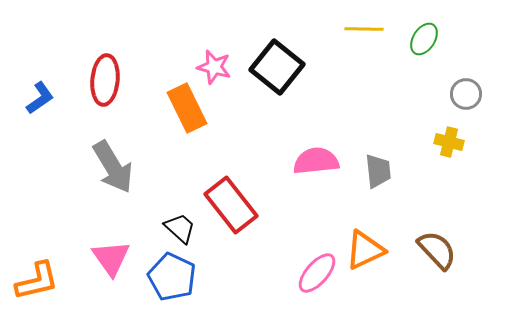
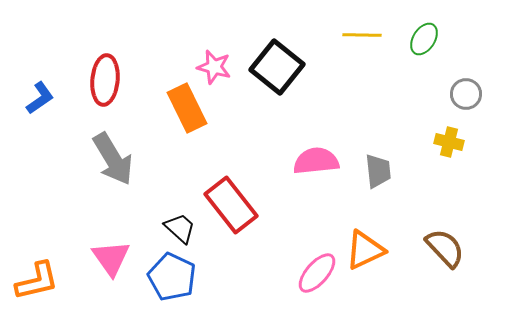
yellow line: moved 2 px left, 6 px down
gray arrow: moved 8 px up
brown semicircle: moved 8 px right, 2 px up
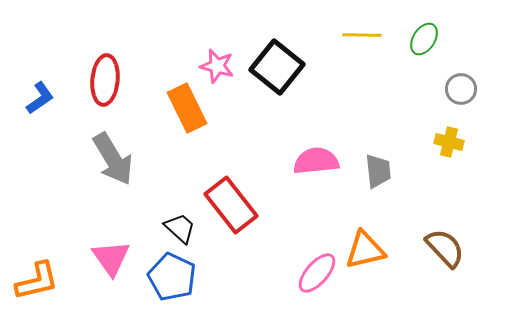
pink star: moved 3 px right, 1 px up
gray circle: moved 5 px left, 5 px up
orange triangle: rotated 12 degrees clockwise
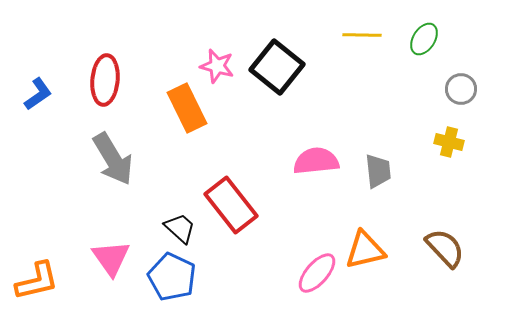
blue L-shape: moved 2 px left, 4 px up
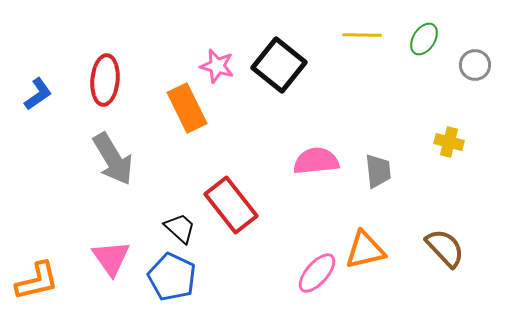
black square: moved 2 px right, 2 px up
gray circle: moved 14 px right, 24 px up
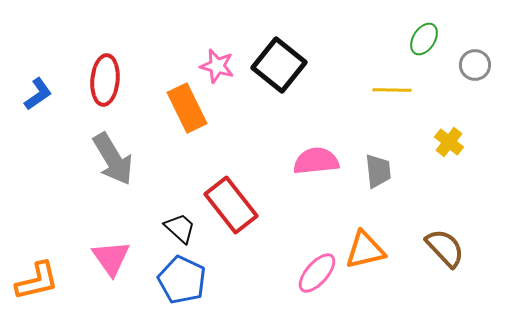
yellow line: moved 30 px right, 55 px down
yellow cross: rotated 24 degrees clockwise
blue pentagon: moved 10 px right, 3 px down
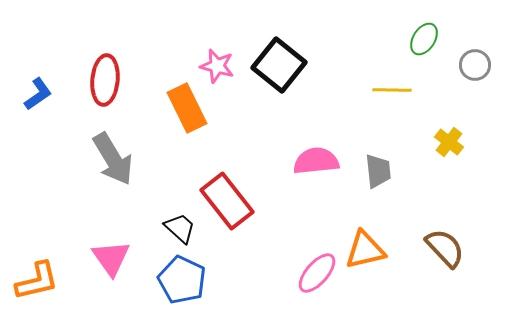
red rectangle: moved 4 px left, 4 px up
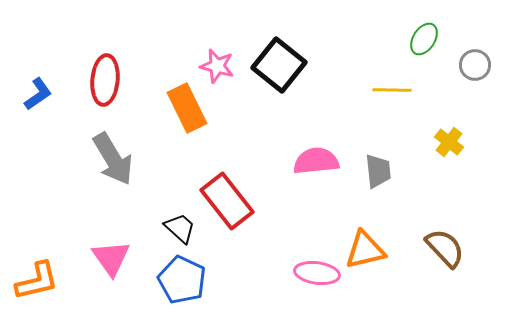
pink ellipse: rotated 57 degrees clockwise
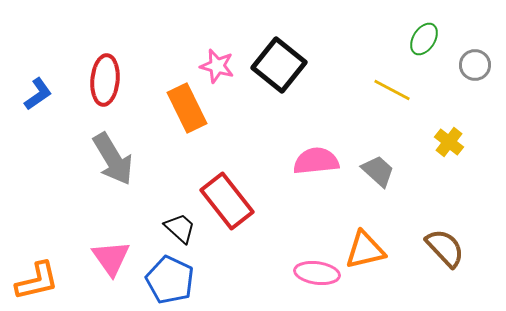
yellow line: rotated 27 degrees clockwise
gray trapezoid: rotated 42 degrees counterclockwise
blue pentagon: moved 12 px left
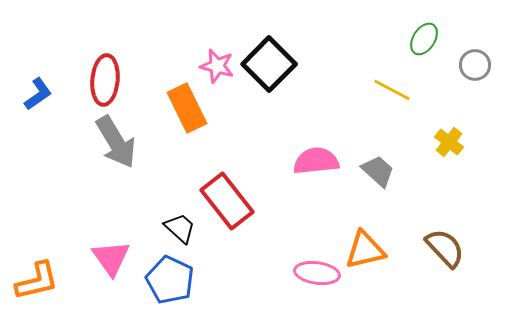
black square: moved 10 px left, 1 px up; rotated 6 degrees clockwise
gray arrow: moved 3 px right, 17 px up
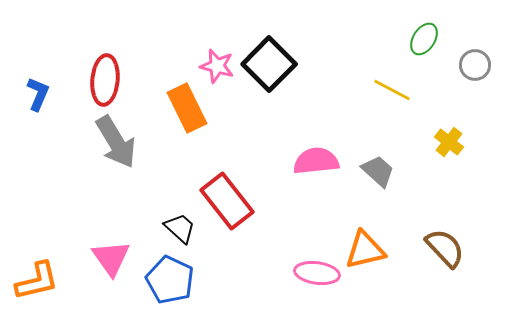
blue L-shape: rotated 32 degrees counterclockwise
